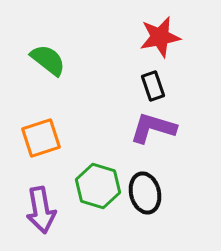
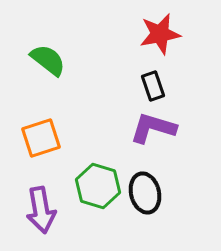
red star: moved 3 px up
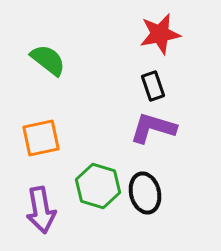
orange square: rotated 6 degrees clockwise
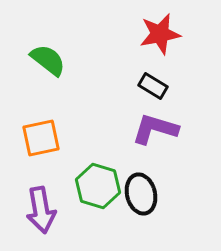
black rectangle: rotated 40 degrees counterclockwise
purple L-shape: moved 2 px right, 1 px down
black ellipse: moved 4 px left, 1 px down
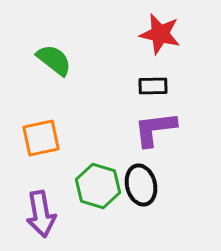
red star: rotated 24 degrees clockwise
green semicircle: moved 6 px right
black rectangle: rotated 32 degrees counterclockwise
purple L-shape: rotated 24 degrees counterclockwise
black ellipse: moved 9 px up
purple arrow: moved 4 px down
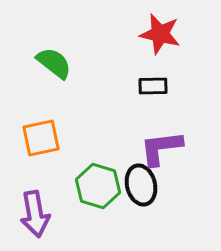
green semicircle: moved 3 px down
purple L-shape: moved 6 px right, 19 px down
purple arrow: moved 6 px left
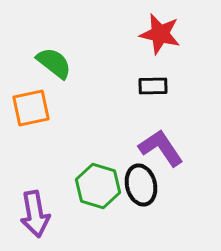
orange square: moved 10 px left, 30 px up
purple L-shape: rotated 63 degrees clockwise
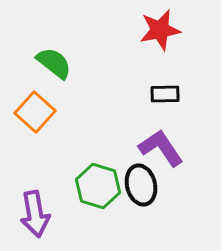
red star: moved 4 px up; rotated 24 degrees counterclockwise
black rectangle: moved 12 px right, 8 px down
orange square: moved 4 px right, 4 px down; rotated 36 degrees counterclockwise
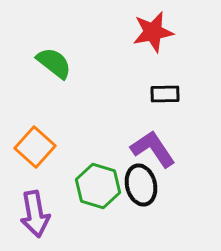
red star: moved 7 px left, 2 px down
orange square: moved 35 px down
purple L-shape: moved 8 px left, 1 px down
